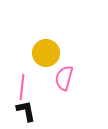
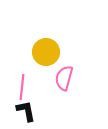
yellow circle: moved 1 px up
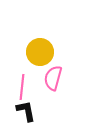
yellow circle: moved 6 px left
pink semicircle: moved 11 px left
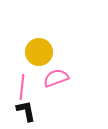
yellow circle: moved 1 px left
pink semicircle: moved 3 px right; rotated 55 degrees clockwise
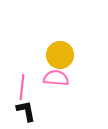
yellow circle: moved 21 px right, 3 px down
pink semicircle: rotated 25 degrees clockwise
